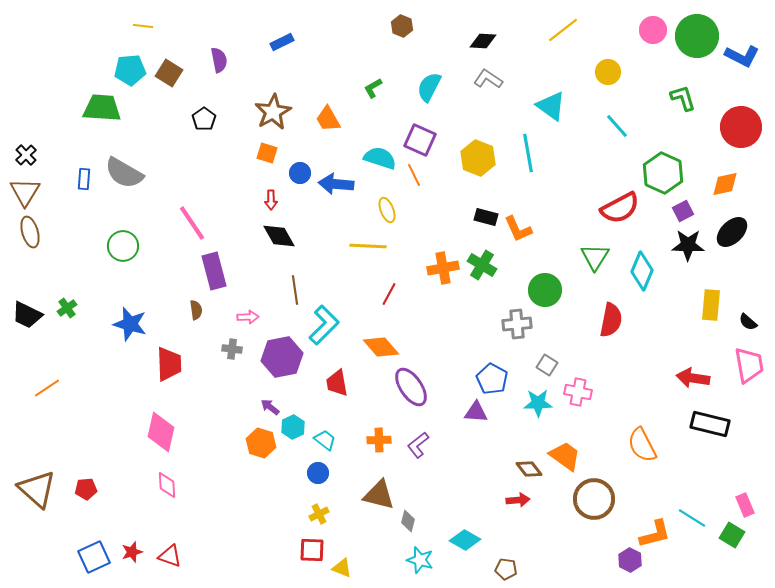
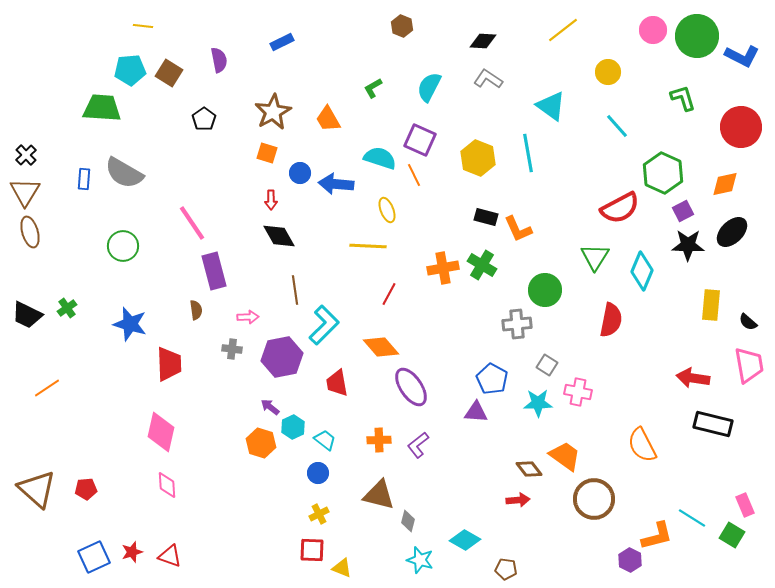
black rectangle at (710, 424): moved 3 px right
orange L-shape at (655, 534): moved 2 px right, 2 px down
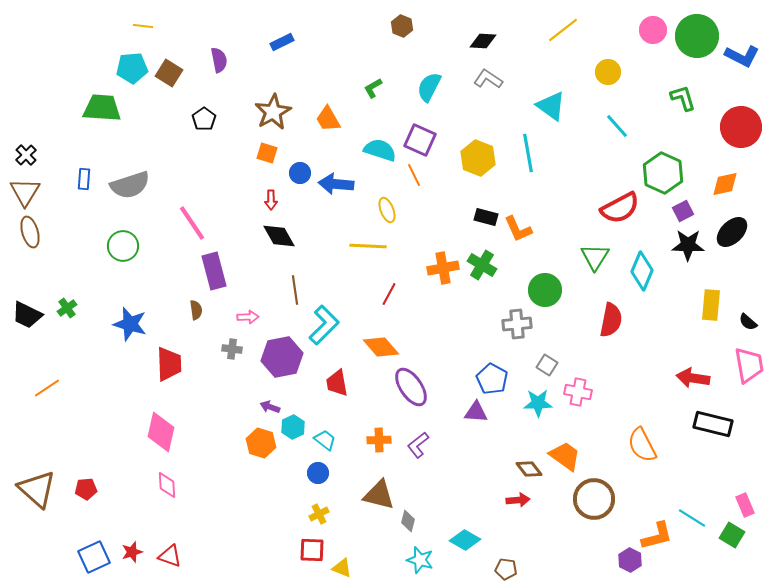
cyan pentagon at (130, 70): moved 2 px right, 2 px up
cyan semicircle at (380, 158): moved 8 px up
gray semicircle at (124, 173): moved 6 px right, 12 px down; rotated 48 degrees counterclockwise
purple arrow at (270, 407): rotated 18 degrees counterclockwise
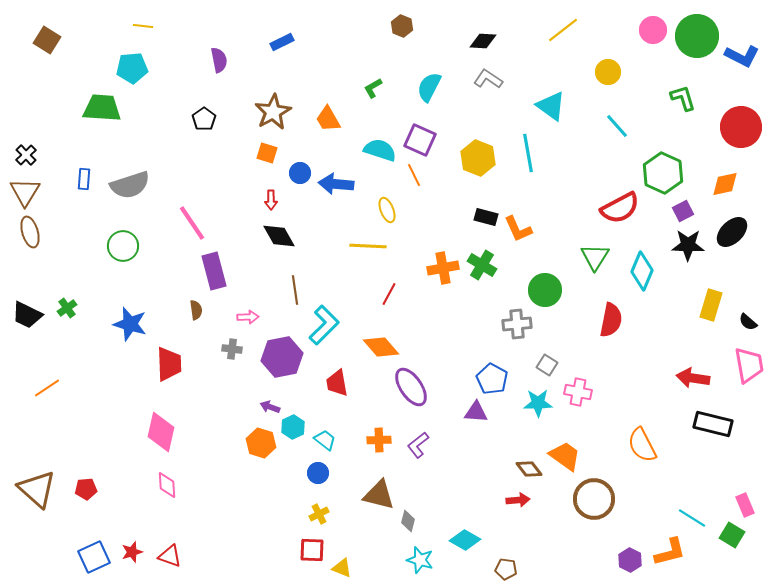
brown square at (169, 73): moved 122 px left, 33 px up
yellow rectangle at (711, 305): rotated 12 degrees clockwise
orange L-shape at (657, 536): moved 13 px right, 16 px down
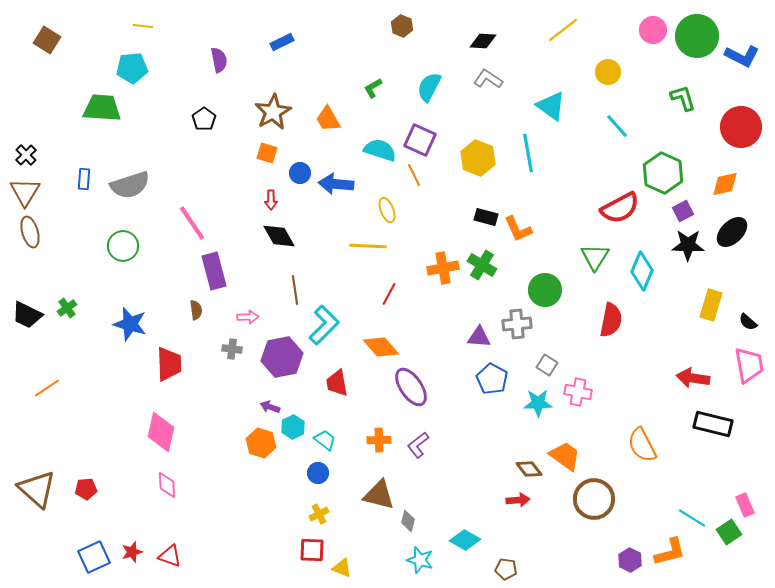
purple triangle at (476, 412): moved 3 px right, 75 px up
green square at (732, 535): moved 3 px left, 3 px up; rotated 25 degrees clockwise
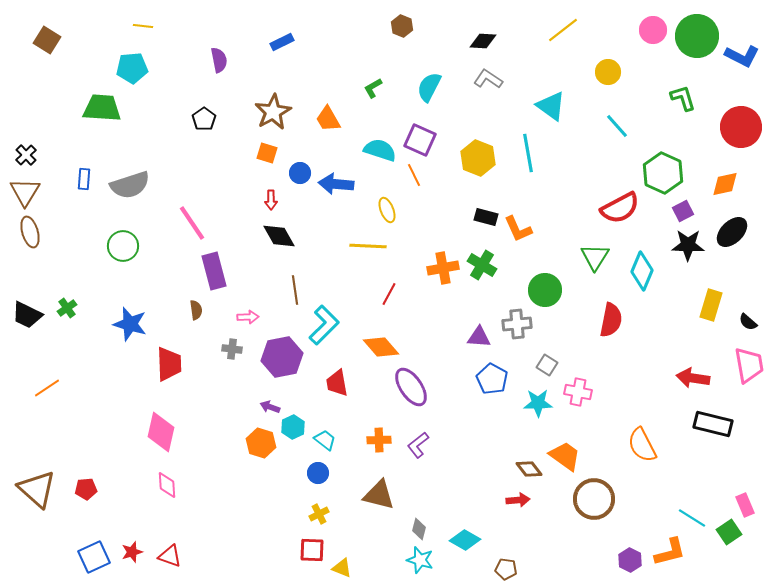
gray diamond at (408, 521): moved 11 px right, 8 px down
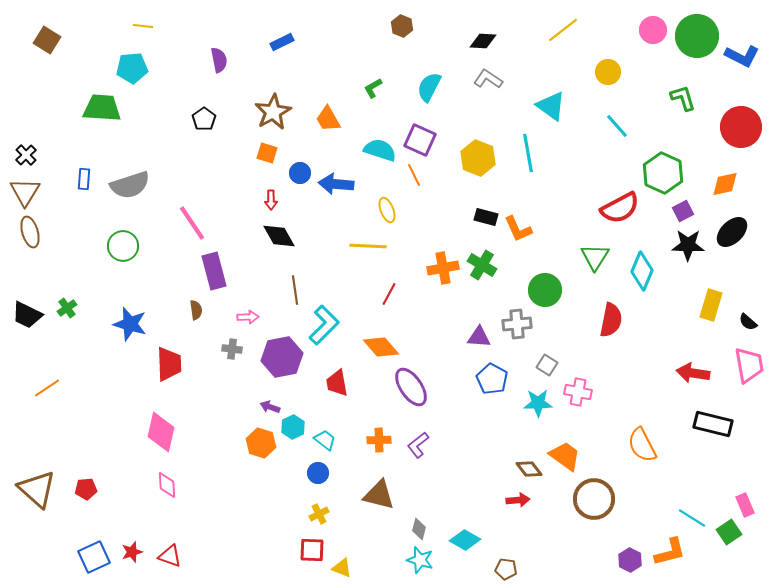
red arrow at (693, 378): moved 5 px up
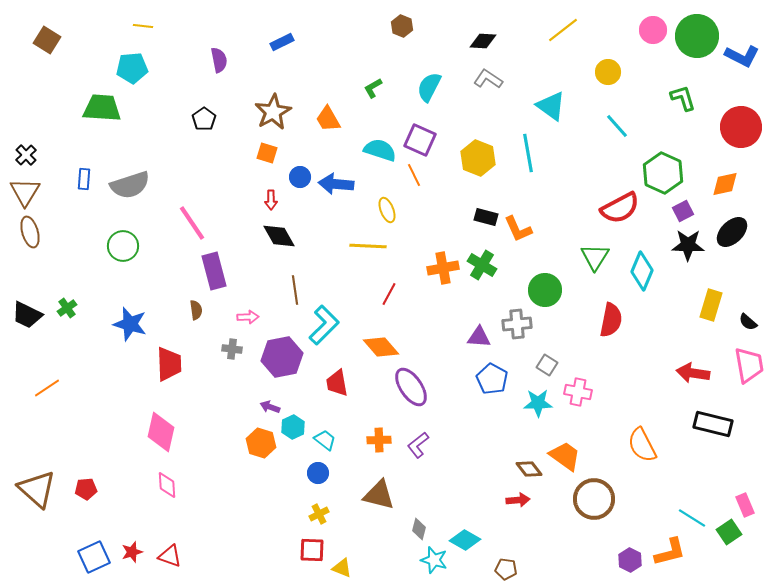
blue circle at (300, 173): moved 4 px down
cyan star at (420, 560): moved 14 px right
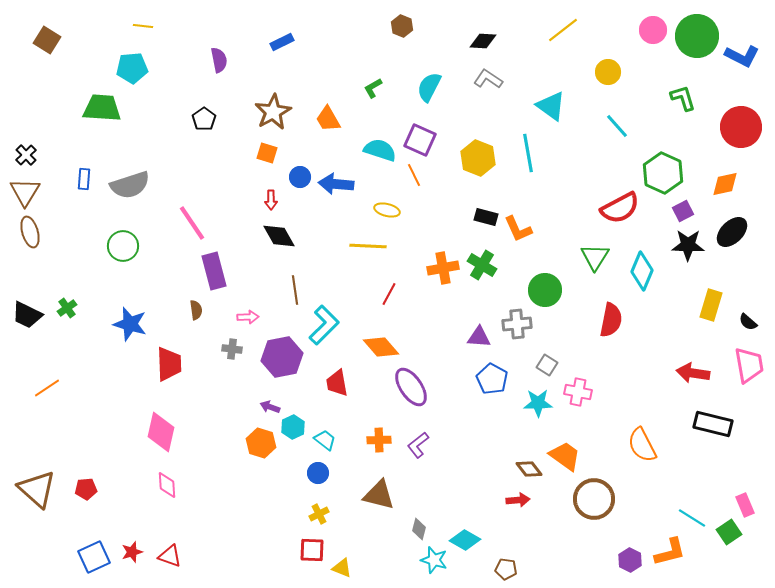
yellow ellipse at (387, 210): rotated 55 degrees counterclockwise
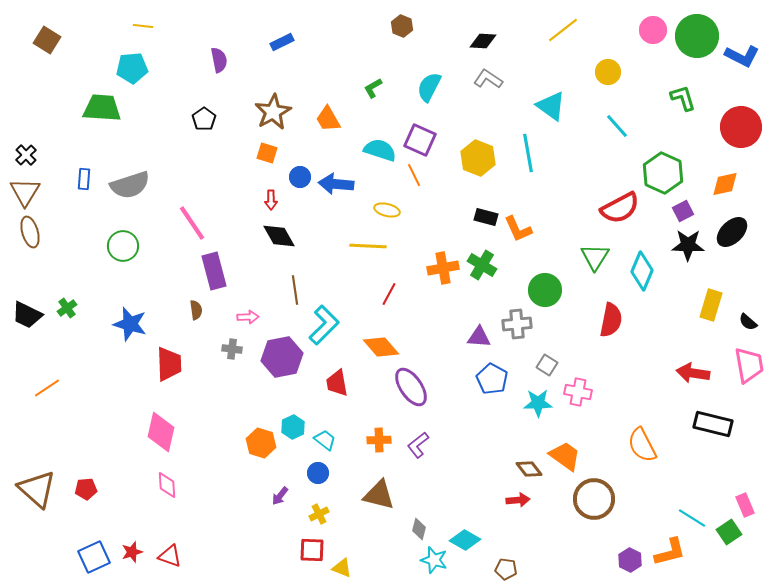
purple arrow at (270, 407): moved 10 px right, 89 px down; rotated 72 degrees counterclockwise
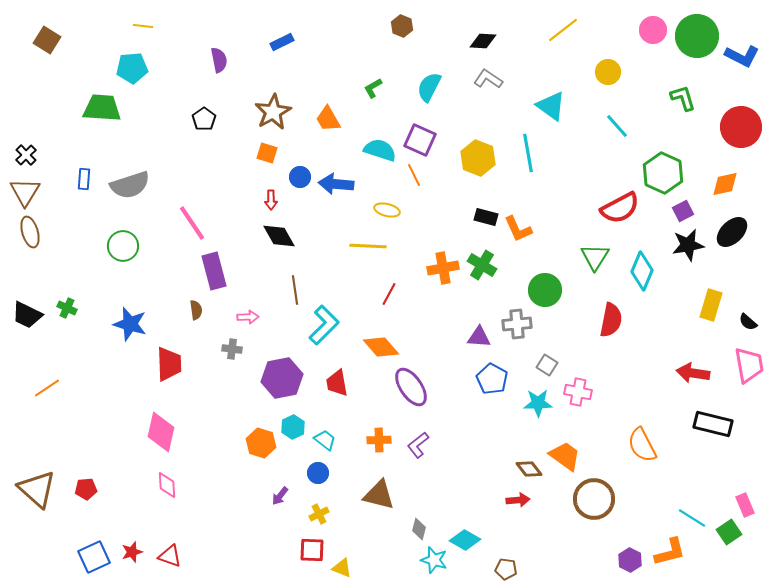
black star at (688, 245): rotated 12 degrees counterclockwise
green cross at (67, 308): rotated 30 degrees counterclockwise
purple hexagon at (282, 357): moved 21 px down
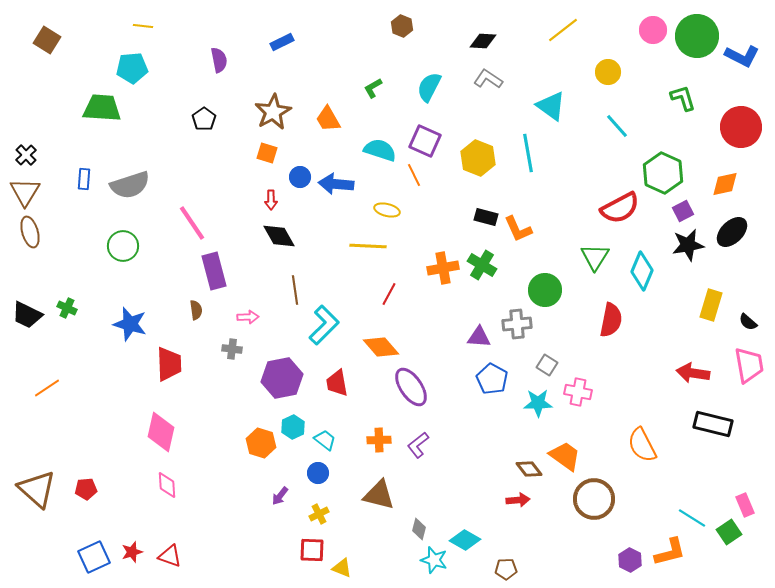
purple square at (420, 140): moved 5 px right, 1 px down
brown pentagon at (506, 569): rotated 10 degrees counterclockwise
